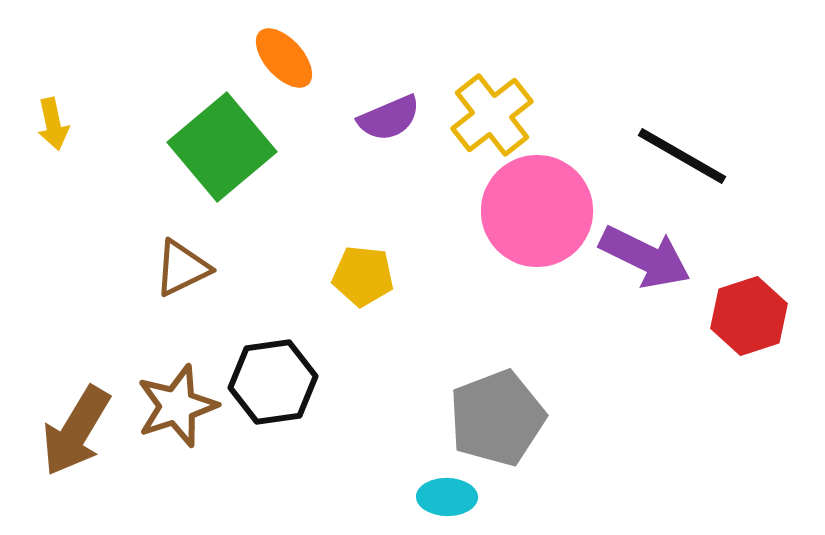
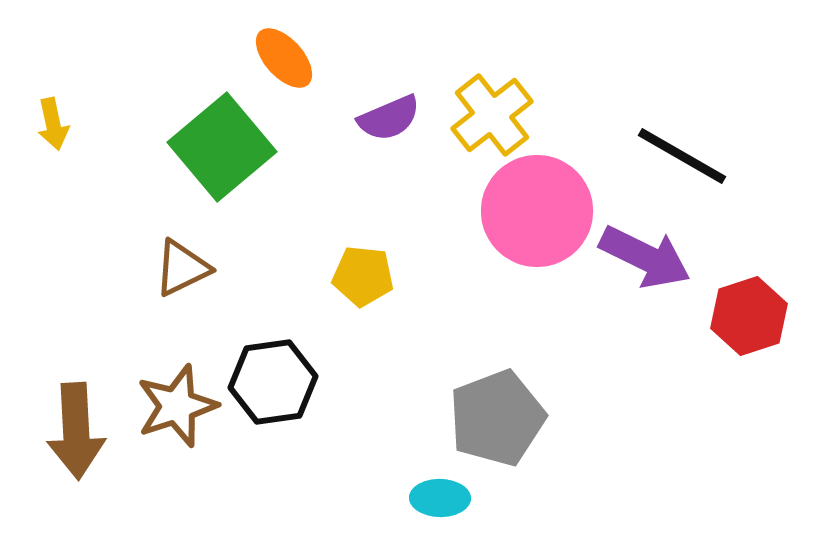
brown arrow: rotated 34 degrees counterclockwise
cyan ellipse: moved 7 px left, 1 px down
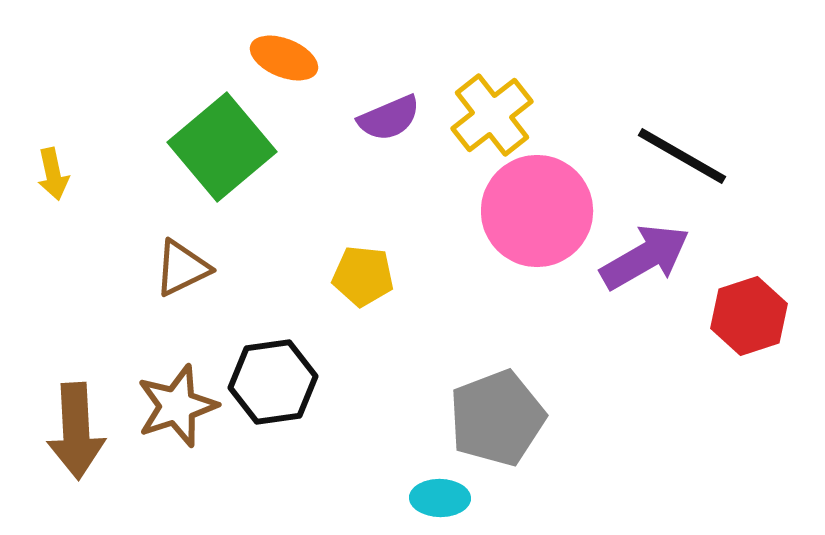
orange ellipse: rotated 26 degrees counterclockwise
yellow arrow: moved 50 px down
purple arrow: rotated 56 degrees counterclockwise
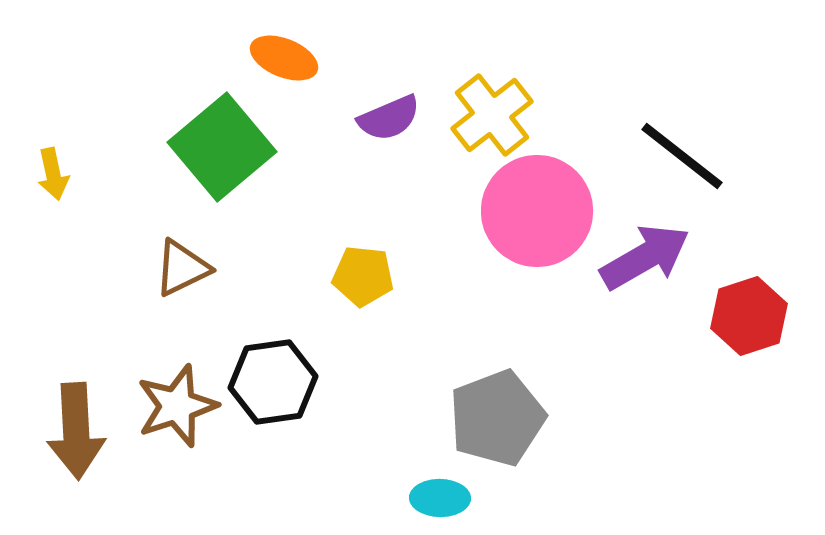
black line: rotated 8 degrees clockwise
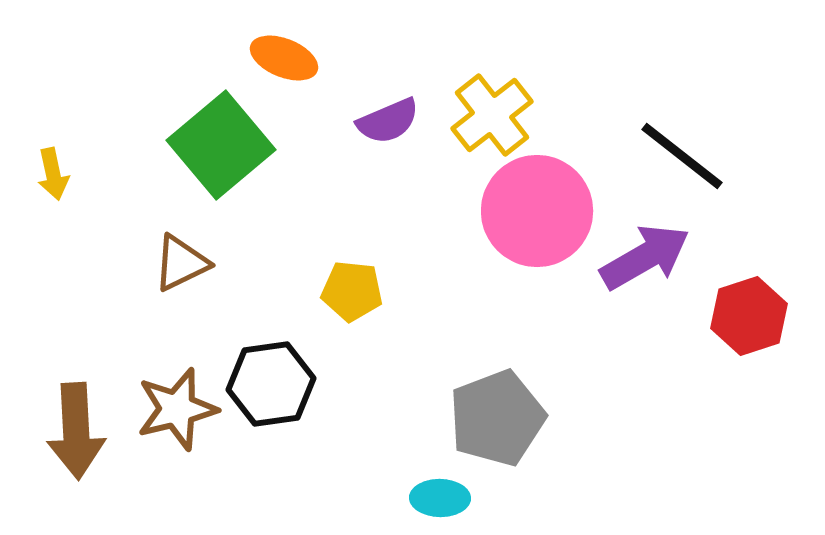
purple semicircle: moved 1 px left, 3 px down
green square: moved 1 px left, 2 px up
brown triangle: moved 1 px left, 5 px up
yellow pentagon: moved 11 px left, 15 px down
black hexagon: moved 2 px left, 2 px down
brown star: moved 3 px down; rotated 4 degrees clockwise
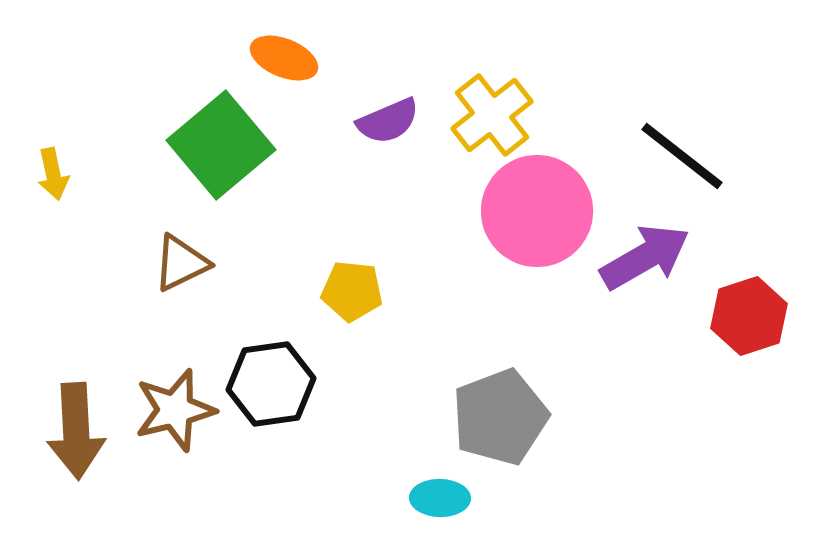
brown star: moved 2 px left, 1 px down
gray pentagon: moved 3 px right, 1 px up
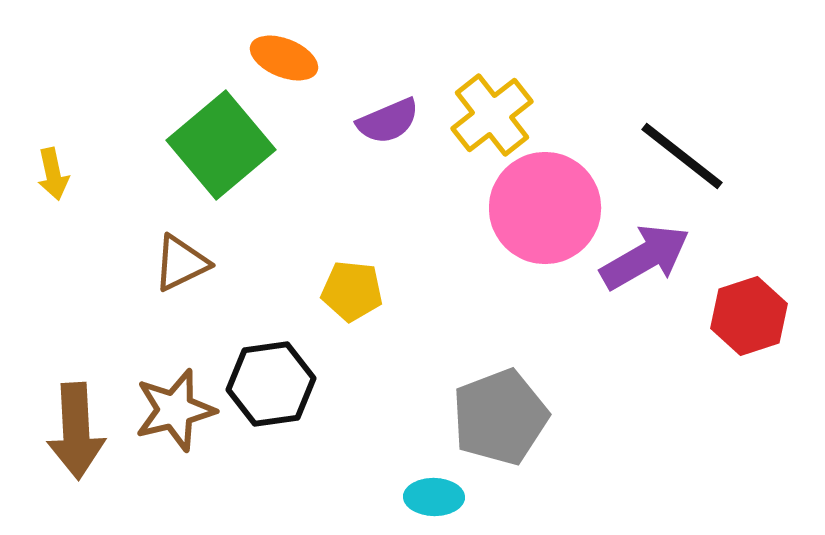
pink circle: moved 8 px right, 3 px up
cyan ellipse: moved 6 px left, 1 px up
